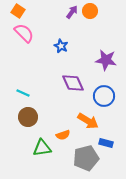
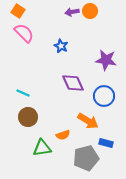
purple arrow: rotated 136 degrees counterclockwise
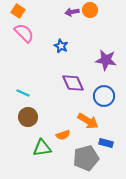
orange circle: moved 1 px up
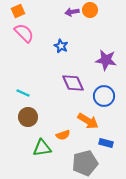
orange square: rotated 32 degrees clockwise
gray pentagon: moved 1 px left, 5 px down
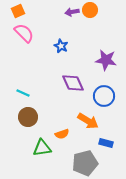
orange semicircle: moved 1 px left, 1 px up
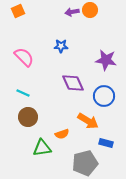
pink semicircle: moved 24 px down
blue star: rotated 24 degrees counterclockwise
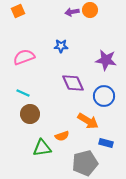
pink semicircle: rotated 65 degrees counterclockwise
brown circle: moved 2 px right, 3 px up
orange semicircle: moved 2 px down
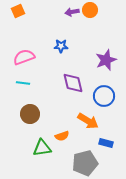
purple star: rotated 30 degrees counterclockwise
purple diamond: rotated 10 degrees clockwise
cyan line: moved 10 px up; rotated 16 degrees counterclockwise
